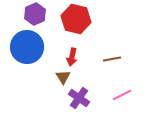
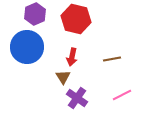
purple cross: moved 2 px left
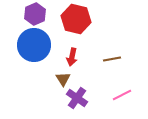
blue circle: moved 7 px right, 2 px up
brown triangle: moved 2 px down
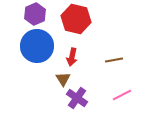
blue circle: moved 3 px right, 1 px down
brown line: moved 2 px right, 1 px down
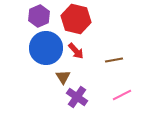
purple hexagon: moved 4 px right, 2 px down
blue circle: moved 9 px right, 2 px down
red arrow: moved 4 px right, 6 px up; rotated 54 degrees counterclockwise
brown triangle: moved 2 px up
purple cross: moved 1 px up
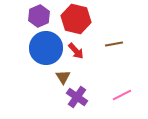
brown line: moved 16 px up
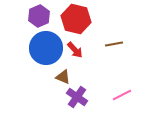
red arrow: moved 1 px left, 1 px up
brown triangle: rotated 35 degrees counterclockwise
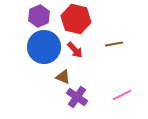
blue circle: moved 2 px left, 1 px up
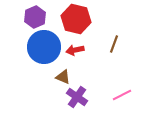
purple hexagon: moved 4 px left, 1 px down
brown line: rotated 60 degrees counterclockwise
red arrow: rotated 120 degrees clockwise
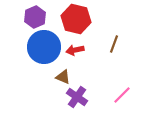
pink line: rotated 18 degrees counterclockwise
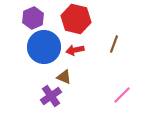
purple hexagon: moved 2 px left, 1 px down
brown triangle: moved 1 px right
purple cross: moved 26 px left, 1 px up; rotated 20 degrees clockwise
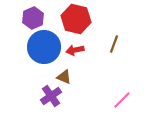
pink line: moved 5 px down
